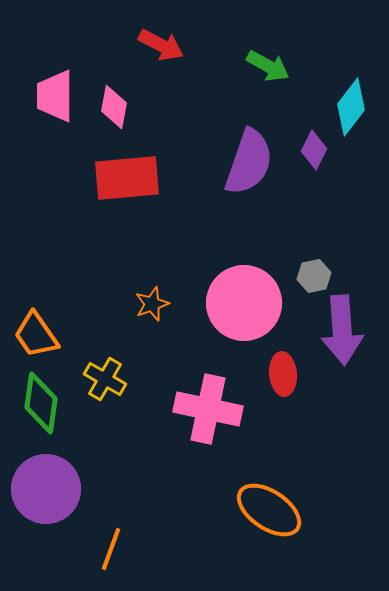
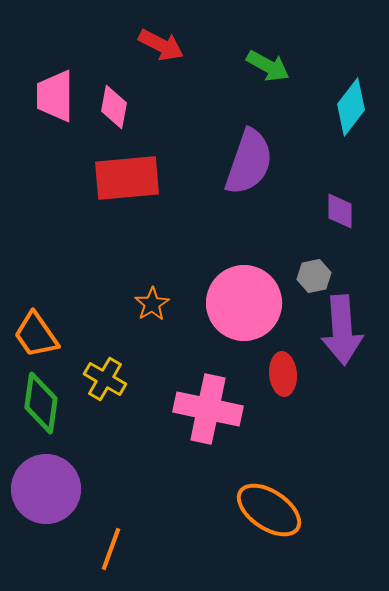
purple diamond: moved 26 px right, 61 px down; rotated 27 degrees counterclockwise
orange star: rotated 12 degrees counterclockwise
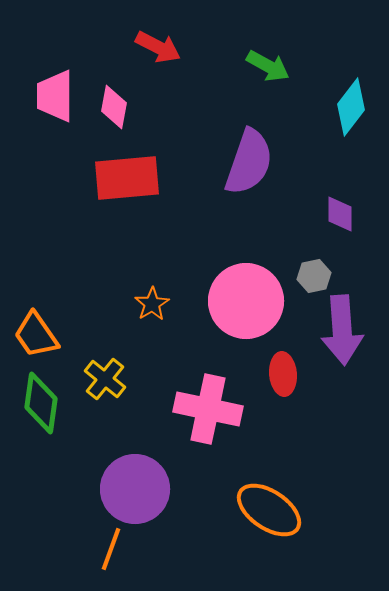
red arrow: moved 3 px left, 2 px down
purple diamond: moved 3 px down
pink circle: moved 2 px right, 2 px up
yellow cross: rotated 9 degrees clockwise
purple circle: moved 89 px right
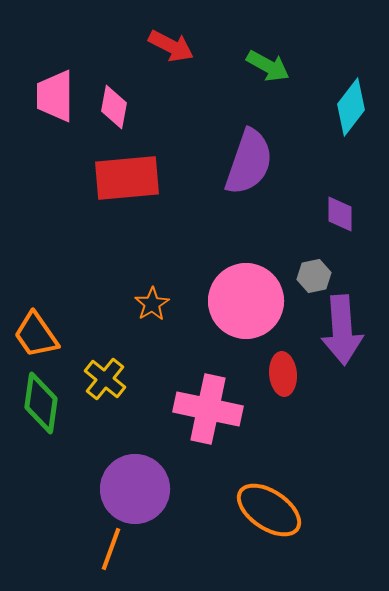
red arrow: moved 13 px right, 1 px up
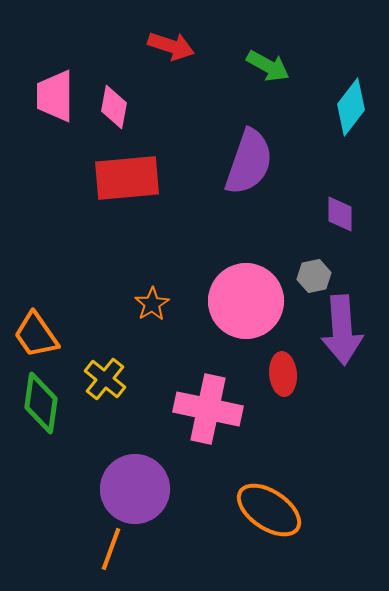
red arrow: rotated 9 degrees counterclockwise
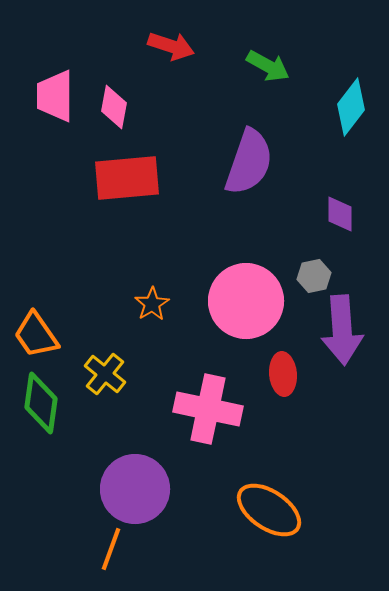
yellow cross: moved 5 px up
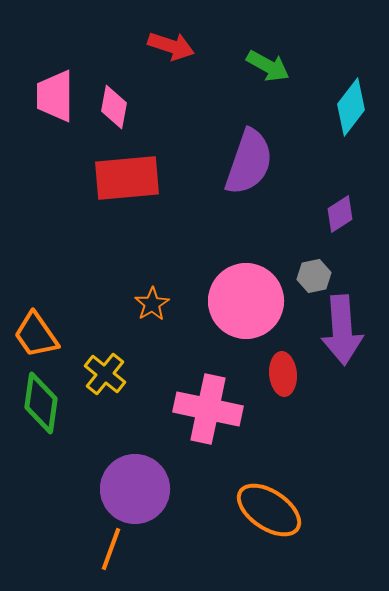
purple diamond: rotated 57 degrees clockwise
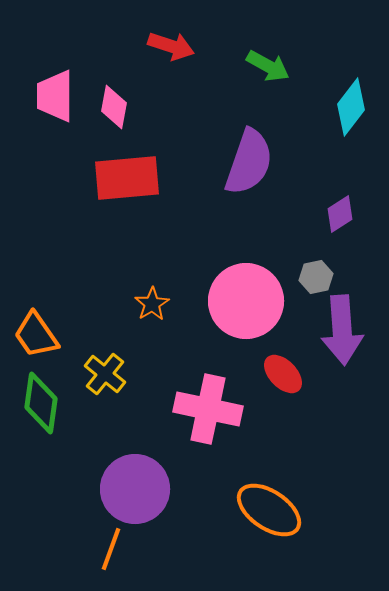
gray hexagon: moved 2 px right, 1 px down
red ellipse: rotated 39 degrees counterclockwise
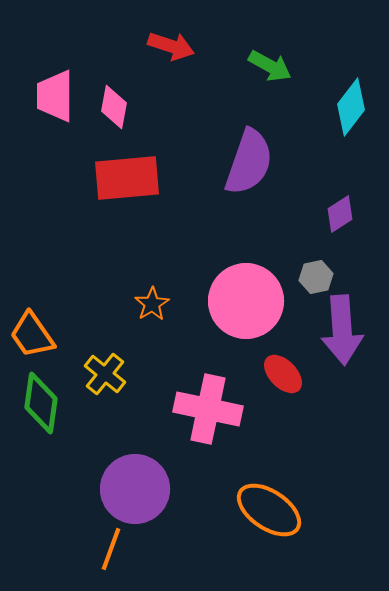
green arrow: moved 2 px right
orange trapezoid: moved 4 px left
